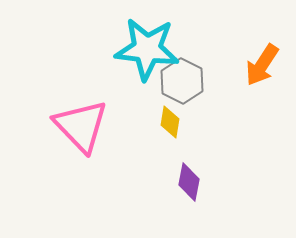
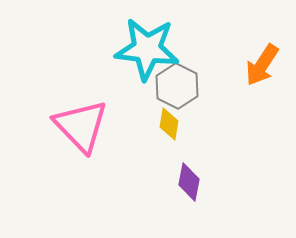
gray hexagon: moved 5 px left, 5 px down
yellow diamond: moved 1 px left, 2 px down
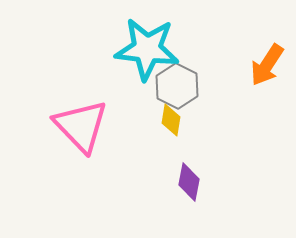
orange arrow: moved 5 px right
yellow diamond: moved 2 px right, 4 px up
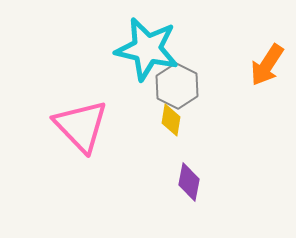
cyan star: rotated 6 degrees clockwise
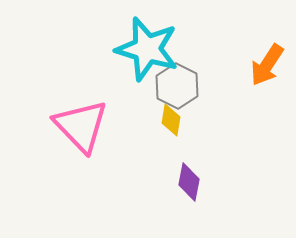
cyan star: rotated 4 degrees clockwise
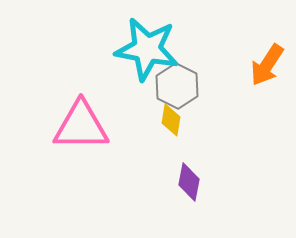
cyan star: rotated 6 degrees counterclockwise
pink triangle: rotated 46 degrees counterclockwise
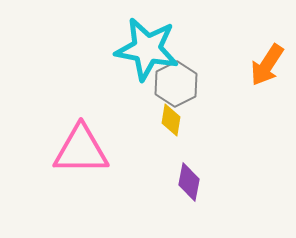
gray hexagon: moved 1 px left, 2 px up; rotated 6 degrees clockwise
pink triangle: moved 24 px down
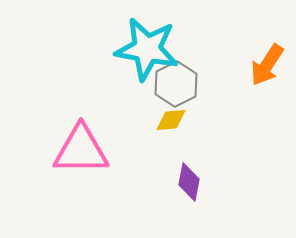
yellow diamond: rotated 76 degrees clockwise
